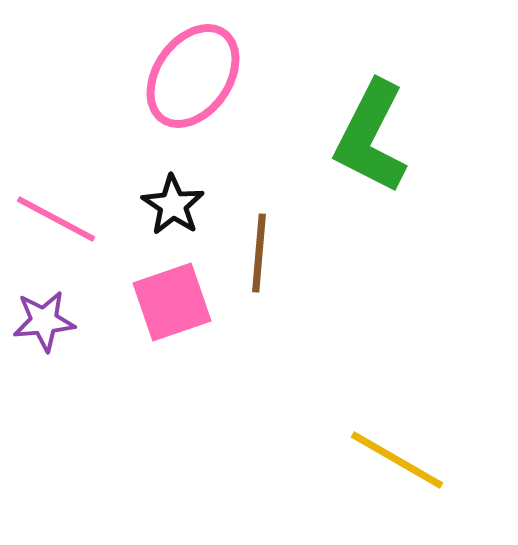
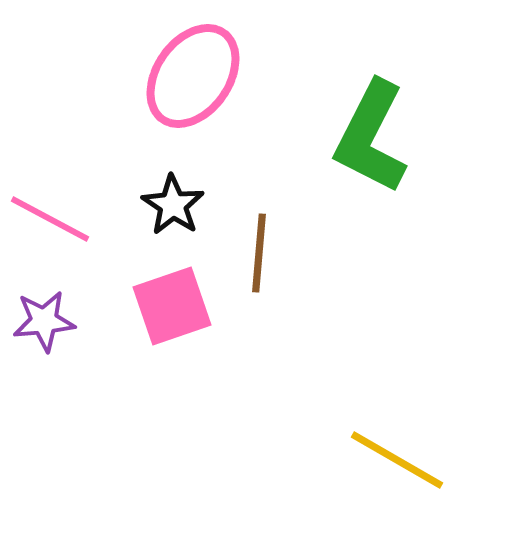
pink line: moved 6 px left
pink square: moved 4 px down
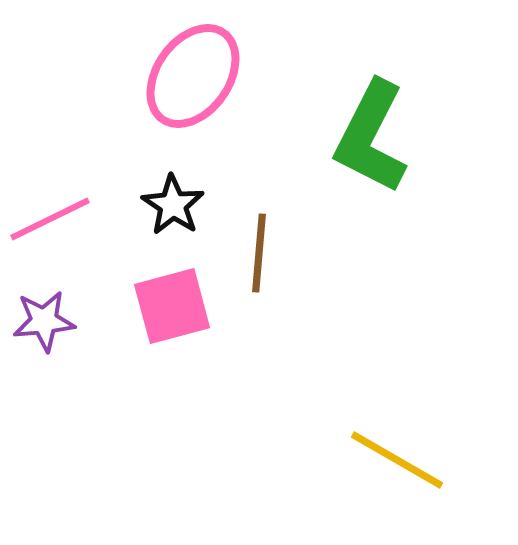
pink line: rotated 54 degrees counterclockwise
pink square: rotated 4 degrees clockwise
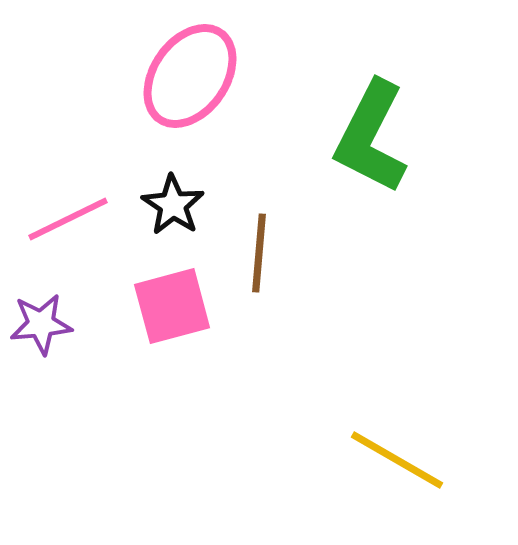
pink ellipse: moved 3 px left
pink line: moved 18 px right
purple star: moved 3 px left, 3 px down
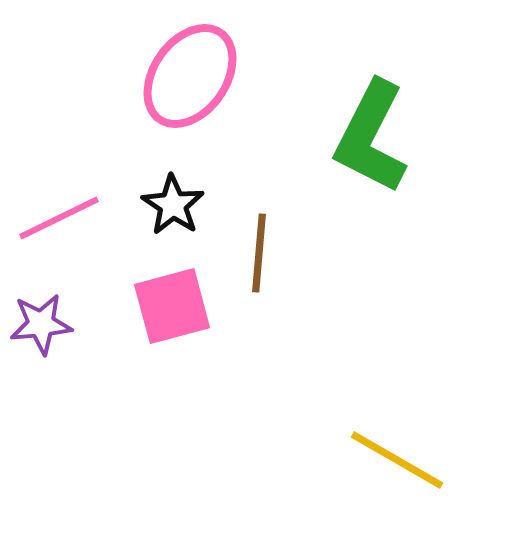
pink line: moved 9 px left, 1 px up
